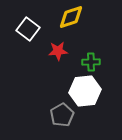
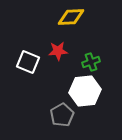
yellow diamond: rotated 16 degrees clockwise
white square: moved 33 px down; rotated 15 degrees counterclockwise
green cross: rotated 18 degrees counterclockwise
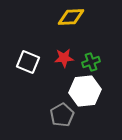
red star: moved 6 px right, 7 px down
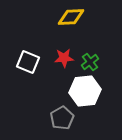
green cross: moved 1 px left; rotated 18 degrees counterclockwise
gray pentagon: moved 3 px down
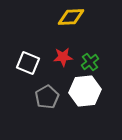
red star: moved 1 px left, 1 px up
white square: moved 1 px down
gray pentagon: moved 15 px left, 21 px up
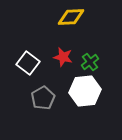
red star: rotated 18 degrees clockwise
white square: rotated 15 degrees clockwise
gray pentagon: moved 4 px left, 1 px down
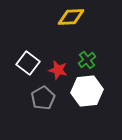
red star: moved 5 px left, 13 px down
green cross: moved 3 px left, 2 px up
white hexagon: moved 2 px right
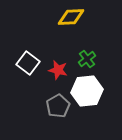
green cross: moved 1 px up
gray pentagon: moved 15 px right, 8 px down
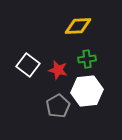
yellow diamond: moved 7 px right, 9 px down
green cross: rotated 30 degrees clockwise
white square: moved 2 px down
